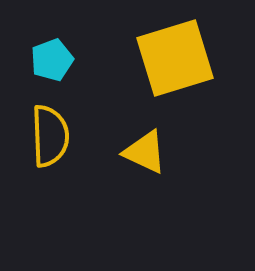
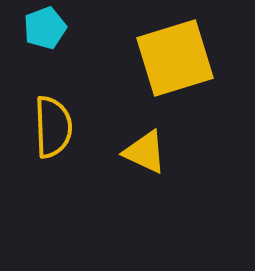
cyan pentagon: moved 7 px left, 32 px up
yellow semicircle: moved 3 px right, 9 px up
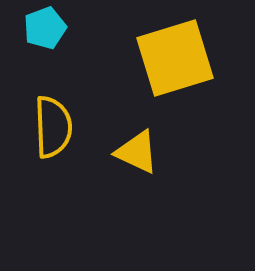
yellow triangle: moved 8 px left
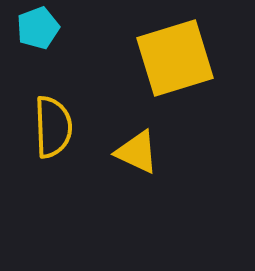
cyan pentagon: moved 7 px left
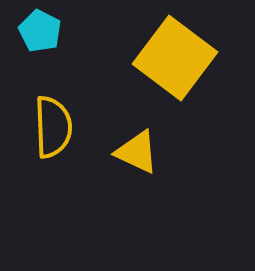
cyan pentagon: moved 2 px right, 3 px down; rotated 24 degrees counterclockwise
yellow square: rotated 36 degrees counterclockwise
